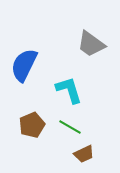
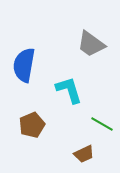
blue semicircle: rotated 16 degrees counterclockwise
green line: moved 32 px right, 3 px up
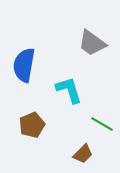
gray trapezoid: moved 1 px right, 1 px up
brown trapezoid: moved 1 px left; rotated 20 degrees counterclockwise
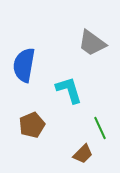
green line: moved 2 px left, 4 px down; rotated 35 degrees clockwise
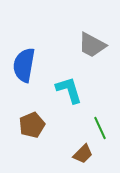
gray trapezoid: moved 2 px down; rotated 8 degrees counterclockwise
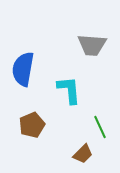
gray trapezoid: rotated 24 degrees counterclockwise
blue semicircle: moved 1 px left, 4 px down
cyan L-shape: rotated 12 degrees clockwise
green line: moved 1 px up
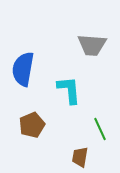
green line: moved 2 px down
brown trapezoid: moved 3 px left, 3 px down; rotated 145 degrees clockwise
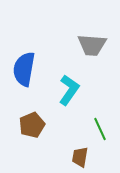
blue semicircle: moved 1 px right
cyan L-shape: rotated 40 degrees clockwise
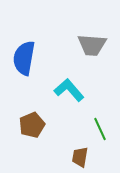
blue semicircle: moved 11 px up
cyan L-shape: rotated 76 degrees counterclockwise
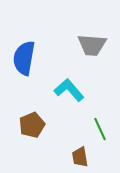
brown trapezoid: rotated 20 degrees counterclockwise
